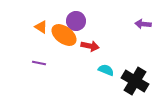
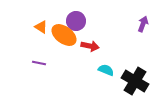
purple arrow: rotated 105 degrees clockwise
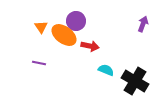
orange triangle: rotated 24 degrees clockwise
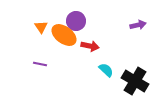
purple arrow: moved 5 px left, 1 px down; rotated 56 degrees clockwise
purple line: moved 1 px right, 1 px down
cyan semicircle: rotated 21 degrees clockwise
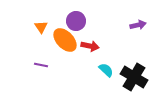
orange ellipse: moved 1 px right, 5 px down; rotated 10 degrees clockwise
purple line: moved 1 px right, 1 px down
black cross: moved 1 px left, 4 px up
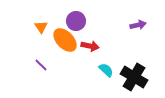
purple line: rotated 32 degrees clockwise
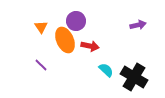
orange ellipse: rotated 20 degrees clockwise
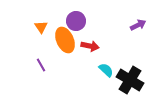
purple arrow: rotated 14 degrees counterclockwise
purple line: rotated 16 degrees clockwise
black cross: moved 4 px left, 3 px down
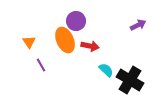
orange triangle: moved 12 px left, 15 px down
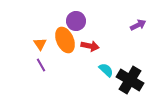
orange triangle: moved 11 px right, 2 px down
